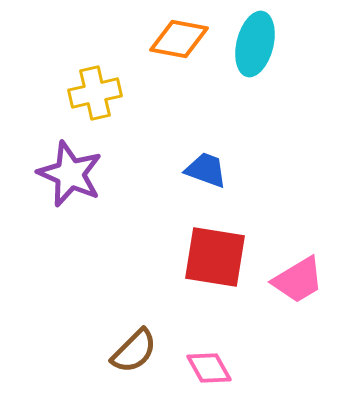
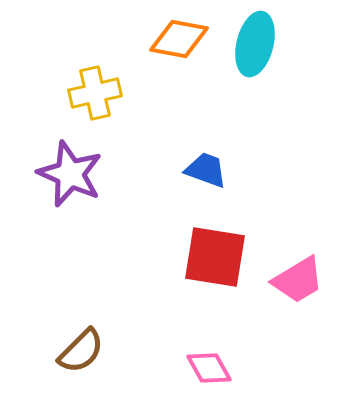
brown semicircle: moved 53 px left
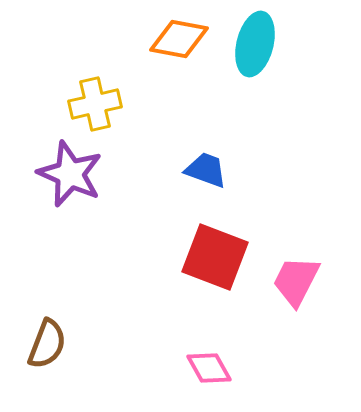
yellow cross: moved 11 px down
red square: rotated 12 degrees clockwise
pink trapezoid: moved 2 px left, 1 px down; rotated 148 degrees clockwise
brown semicircle: moved 34 px left, 7 px up; rotated 24 degrees counterclockwise
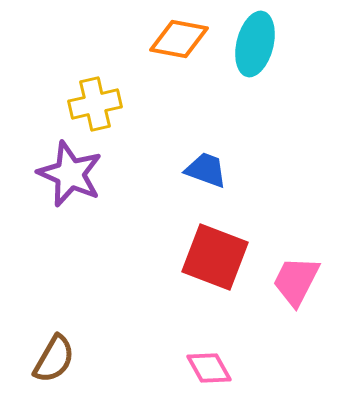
brown semicircle: moved 7 px right, 15 px down; rotated 9 degrees clockwise
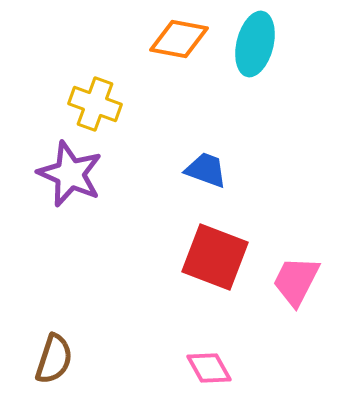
yellow cross: rotated 33 degrees clockwise
brown semicircle: rotated 12 degrees counterclockwise
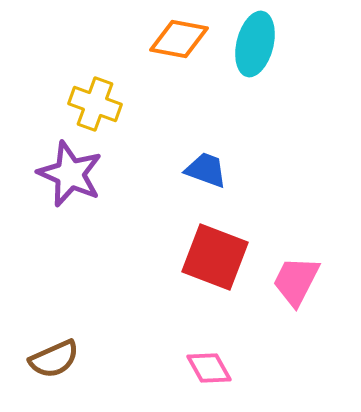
brown semicircle: rotated 48 degrees clockwise
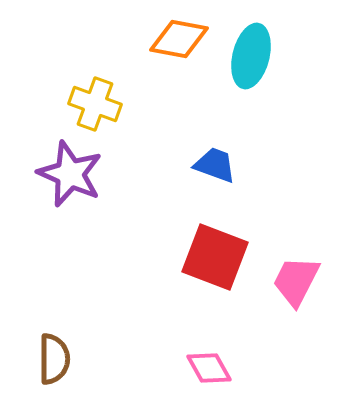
cyan ellipse: moved 4 px left, 12 px down
blue trapezoid: moved 9 px right, 5 px up
brown semicircle: rotated 66 degrees counterclockwise
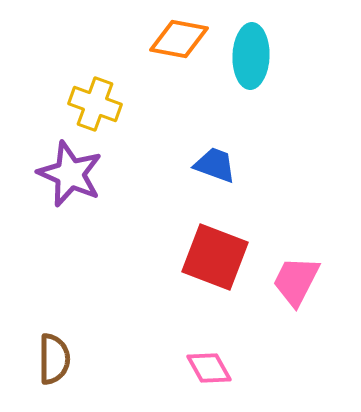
cyan ellipse: rotated 12 degrees counterclockwise
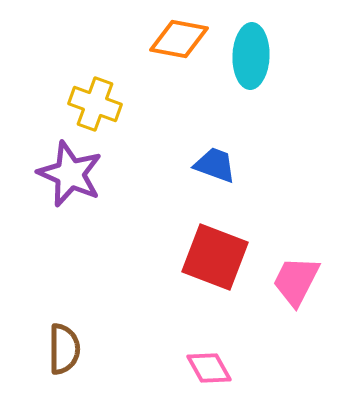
brown semicircle: moved 10 px right, 10 px up
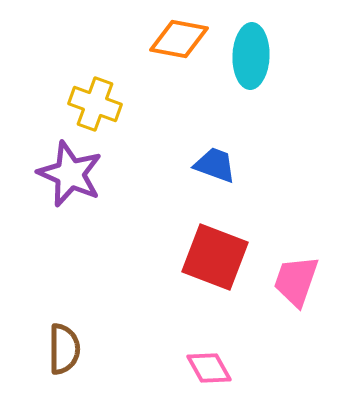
pink trapezoid: rotated 8 degrees counterclockwise
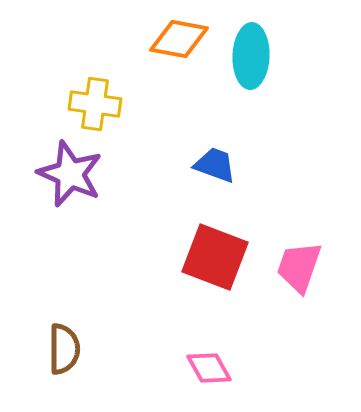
yellow cross: rotated 12 degrees counterclockwise
pink trapezoid: moved 3 px right, 14 px up
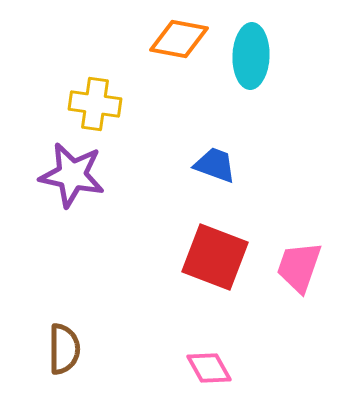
purple star: moved 2 px right, 1 px down; rotated 12 degrees counterclockwise
